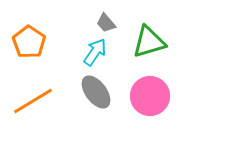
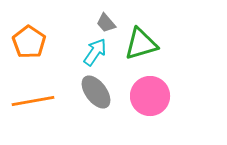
green triangle: moved 8 px left, 2 px down
orange line: rotated 21 degrees clockwise
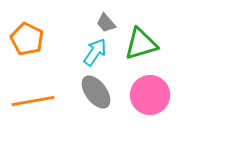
orange pentagon: moved 2 px left, 3 px up; rotated 8 degrees counterclockwise
pink circle: moved 1 px up
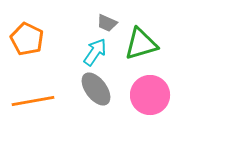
gray trapezoid: moved 1 px right; rotated 25 degrees counterclockwise
gray ellipse: moved 3 px up
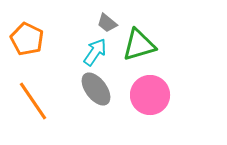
gray trapezoid: rotated 15 degrees clockwise
green triangle: moved 2 px left, 1 px down
orange line: rotated 66 degrees clockwise
